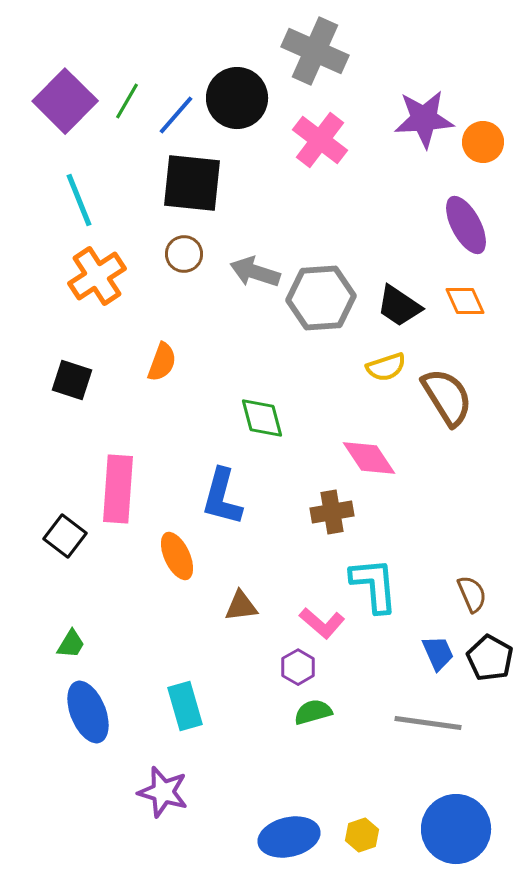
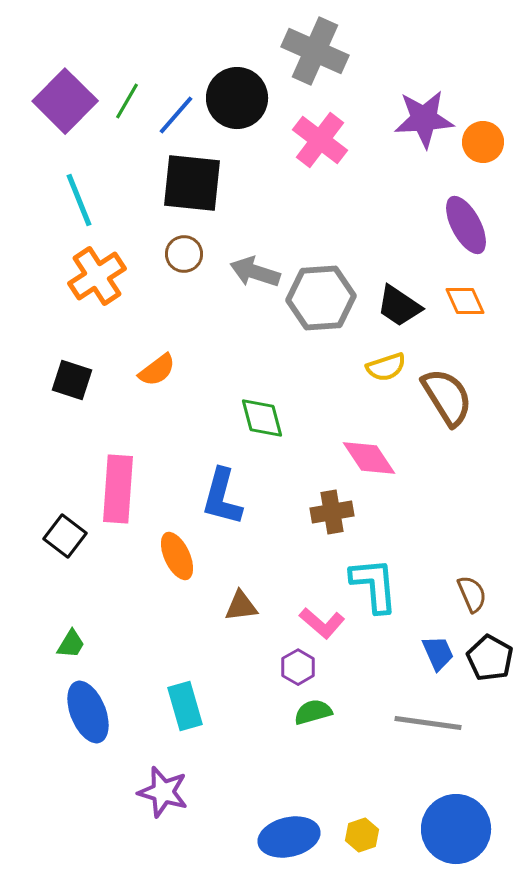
orange semicircle at (162, 362): moved 5 px left, 8 px down; rotated 33 degrees clockwise
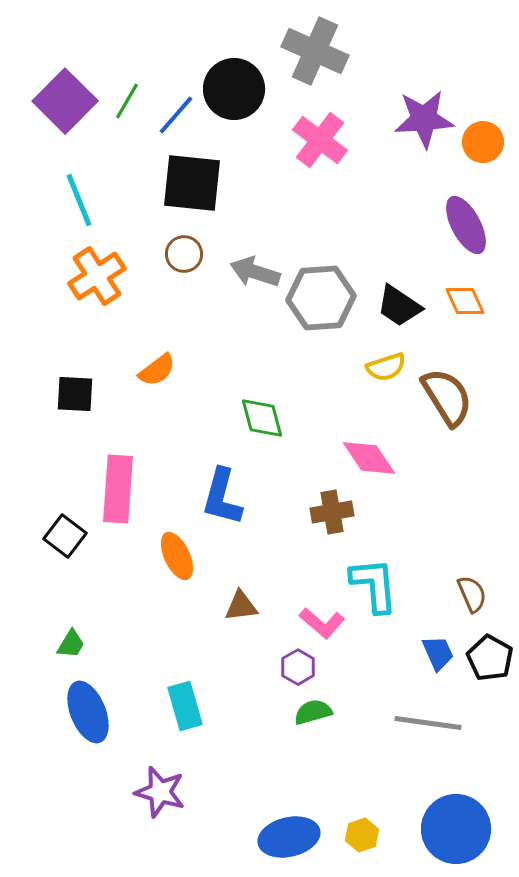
black circle at (237, 98): moved 3 px left, 9 px up
black square at (72, 380): moved 3 px right, 14 px down; rotated 15 degrees counterclockwise
purple star at (163, 792): moved 3 px left
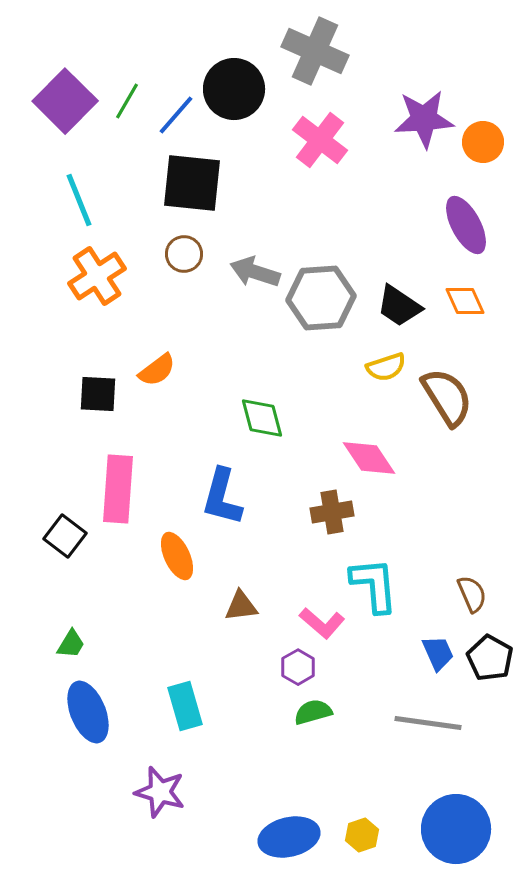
black square at (75, 394): moved 23 px right
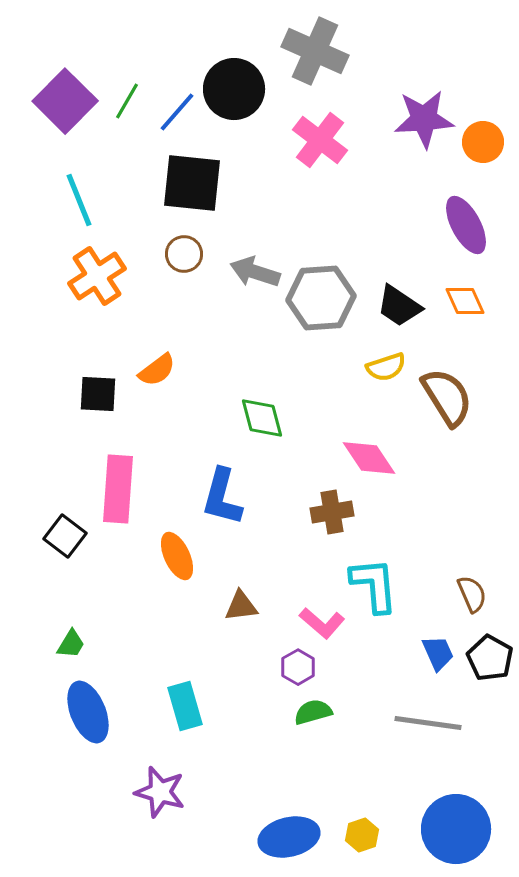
blue line at (176, 115): moved 1 px right, 3 px up
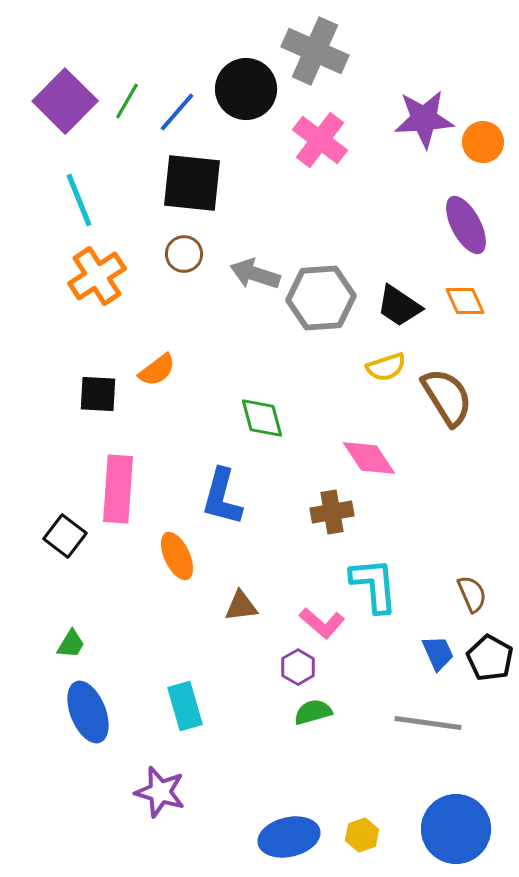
black circle at (234, 89): moved 12 px right
gray arrow at (255, 272): moved 2 px down
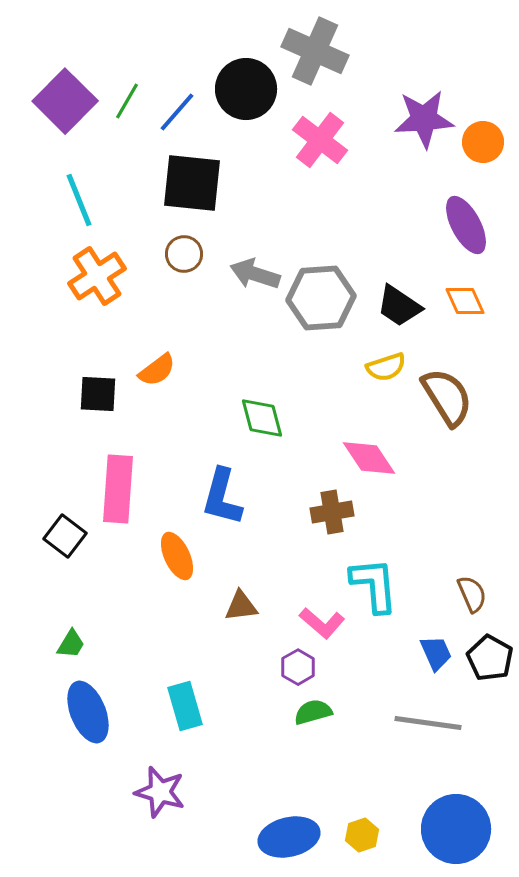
blue trapezoid at (438, 653): moved 2 px left
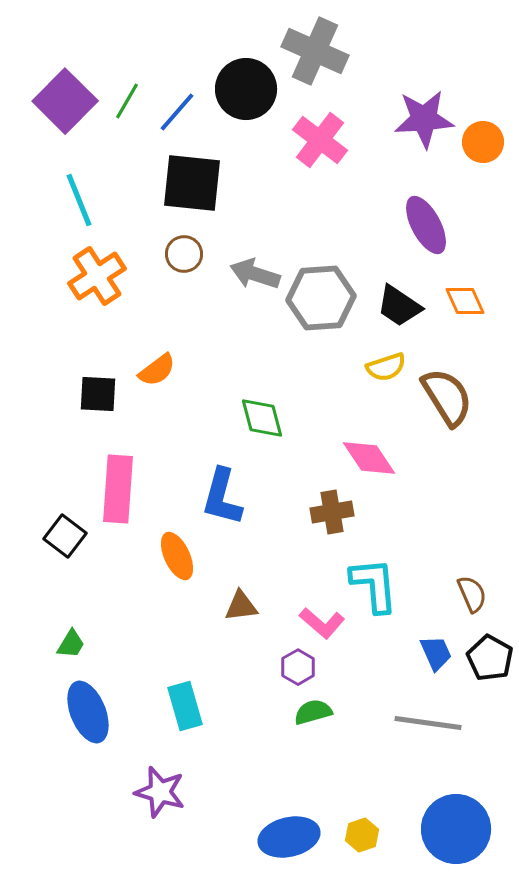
purple ellipse at (466, 225): moved 40 px left
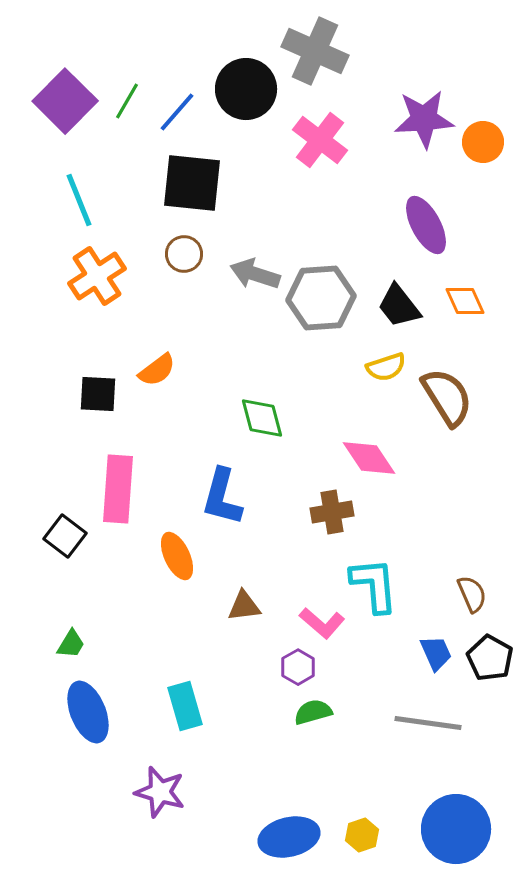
black trapezoid at (399, 306): rotated 18 degrees clockwise
brown triangle at (241, 606): moved 3 px right
